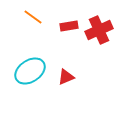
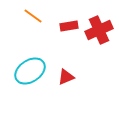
orange line: moved 1 px up
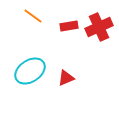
red cross: moved 3 px up
red triangle: moved 1 px down
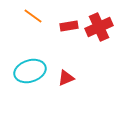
cyan ellipse: rotated 16 degrees clockwise
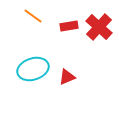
red cross: rotated 24 degrees counterclockwise
cyan ellipse: moved 3 px right, 2 px up
red triangle: moved 1 px right, 1 px up
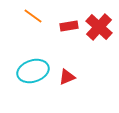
cyan ellipse: moved 2 px down
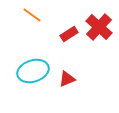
orange line: moved 1 px left, 1 px up
red rectangle: moved 8 px down; rotated 24 degrees counterclockwise
red triangle: moved 2 px down
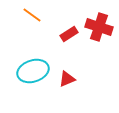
red cross: rotated 24 degrees counterclockwise
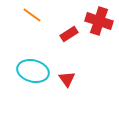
red cross: moved 6 px up
cyan ellipse: rotated 32 degrees clockwise
red triangle: rotated 42 degrees counterclockwise
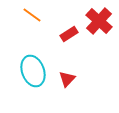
red cross: rotated 24 degrees clockwise
cyan ellipse: rotated 56 degrees clockwise
red triangle: rotated 18 degrees clockwise
